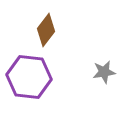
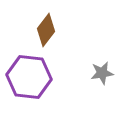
gray star: moved 2 px left, 1 px down
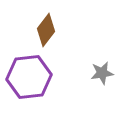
purple hexagon: rotated 12 degrees counterclockwise
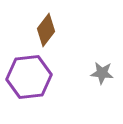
gray star: rotated 15 degrees clockwise
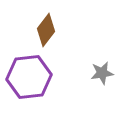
gray star: rotated 15 degrees counterclockwise
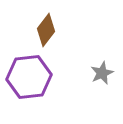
gray star: rotated 15 degrees counterclockwise
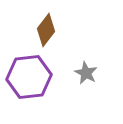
gray star: moved 16 px left; rotated 20 degrees counterclockwise
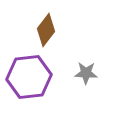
gray star: rotated 25 degrees counterclockwise
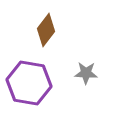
purple hexagon: moved 6 px down; rotated 15 degrees clockwise
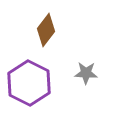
purple hexagon: rotated 18 degrees clockwise
